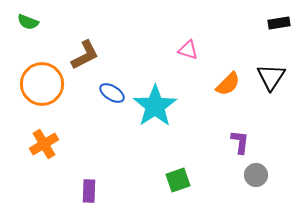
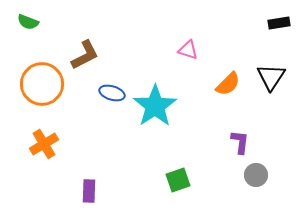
blue ellipse: rotated 15 degrees counterclockwise
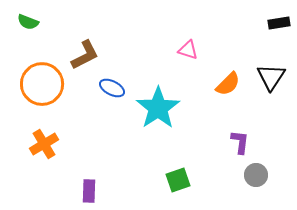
blue ellipse: moved 5 px up; rotated 10 degrees clockwise
cyan star: moved 3 px right, 2 px down
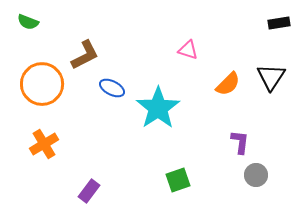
purple rectangle: rotated 35 degrees clockwise
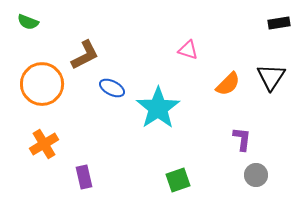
purple L-shape: moved 2 px right, 3 px up
purple rectangle: moved 5 px left, 14 px up; rotated 50 degrees counterclockwise
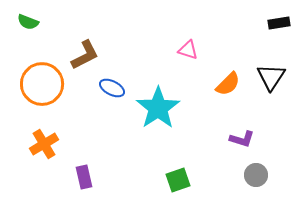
purple L-shape: rotated 100 degrees clockwise
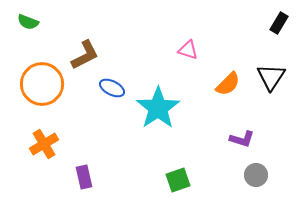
black rectangle: rotated 50 degrees counterclockwise
